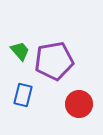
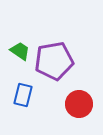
green trapezoid: rotated 15 degrees counterclockwise
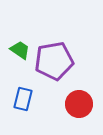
green trapezoid: moved 1 px up
blue rectangle: moved 4 px down
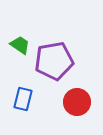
green trapezoid: moved 5 px up
red circle: moved 2 px left, 2 px up
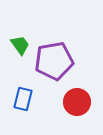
green trapezoid: rotated 20 degrees clockwise
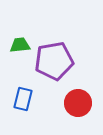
green trapezoid: rotated 60 degrees counterclockwise
red circle: moved 1 px right, 1 px down
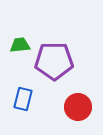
purple pentagon: rotated 9 degrees clockwise
red circle: moved 4 px down
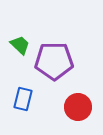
green trapezoid: rotated 50 degrees clockwise
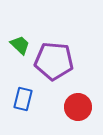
purple pentagon: rotated 6 degrees clockwise
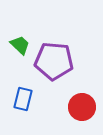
red circle: moved 4 px right
